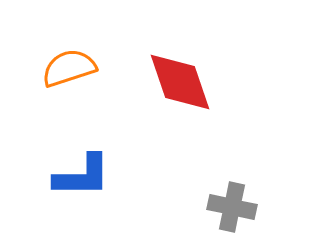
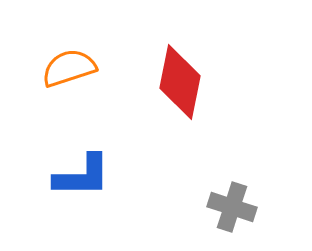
red diamond: rotated 30 degrees clockwise
gray cross: rotated 6 degrees clockwise
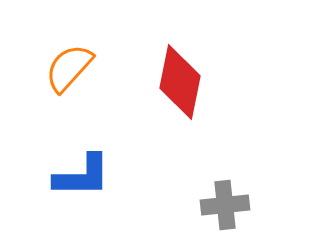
orange semicircle: rotated 30 degrees counterclockwise
gray cross: moved 7 px left, 2 px up; rotated 24 degrees counterclockwise
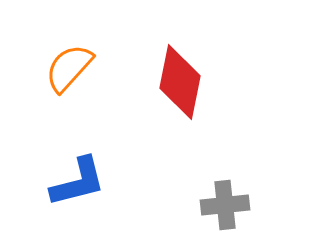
blue L-shape: moved 4 px left, 6 px down; rotated 14 degrees counterclockwise
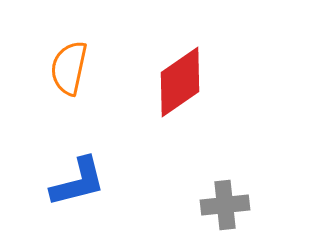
orange semicircle: rotated 30 degrees counterclockwise
red diamond: rotated 44 degrees clockwise
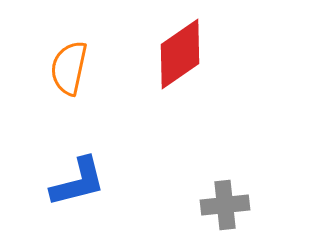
red diamond: moved 28 px up
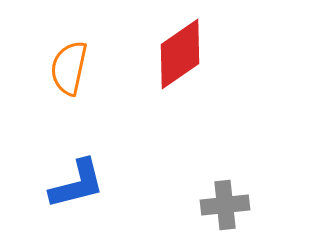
blue L-shape: moved 1 px left, 2 px down
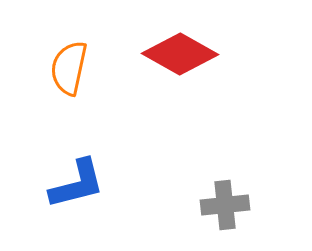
red diamond: rotated 64 degrees clockwise
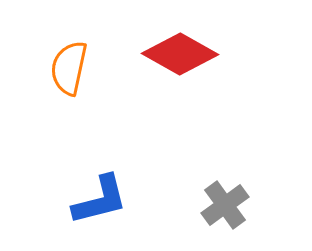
blue L-shape: moved 23 px right, 16 px down
gray cross: rotated 30 degrees counterclockwise
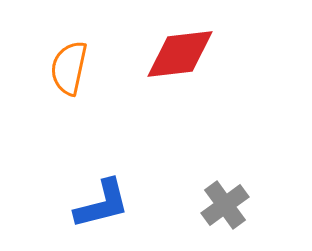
red diamond: rotated 36 degrees counterclockwise
blue L-shape: moved 2 px right, 4 px down
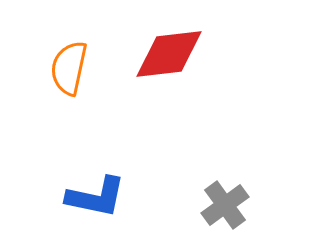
red diamond: moved 11 px left
blue L-shape: moved 6 px left, 7 px up; rotated 26 degrees clockwise
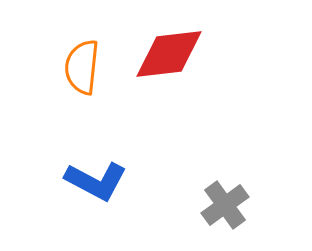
orange semicircle: moved 13 px right, 1 px up; rotated 6 degrees counterclockwise
blue L-shape: moved 16 px up; rotated 16 degrees clockwise
